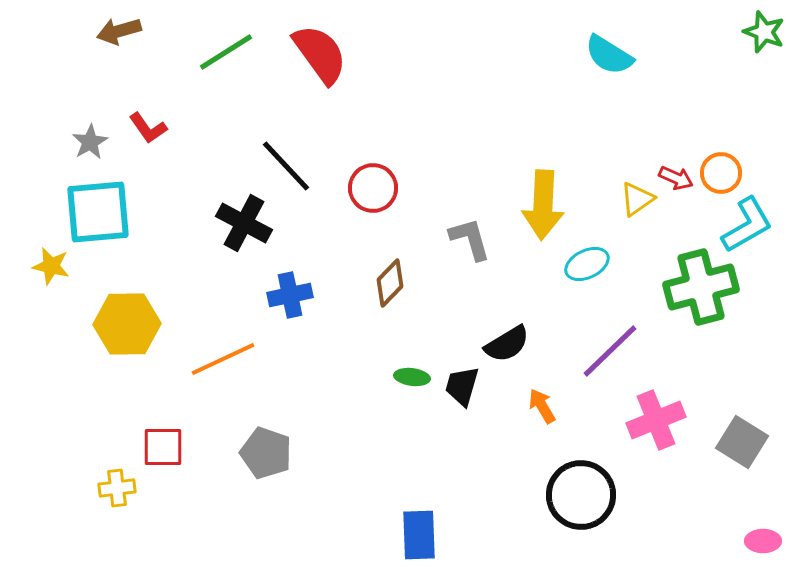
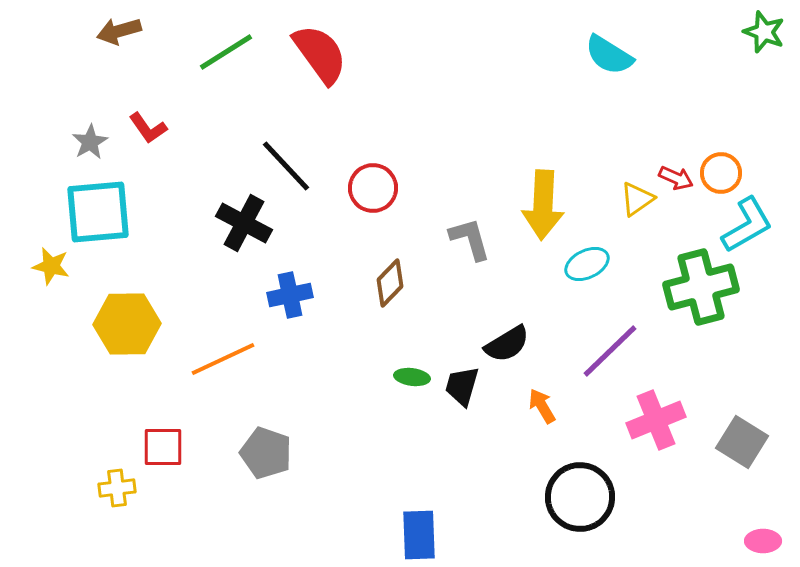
black circle: moved 1 px left, 2 px down
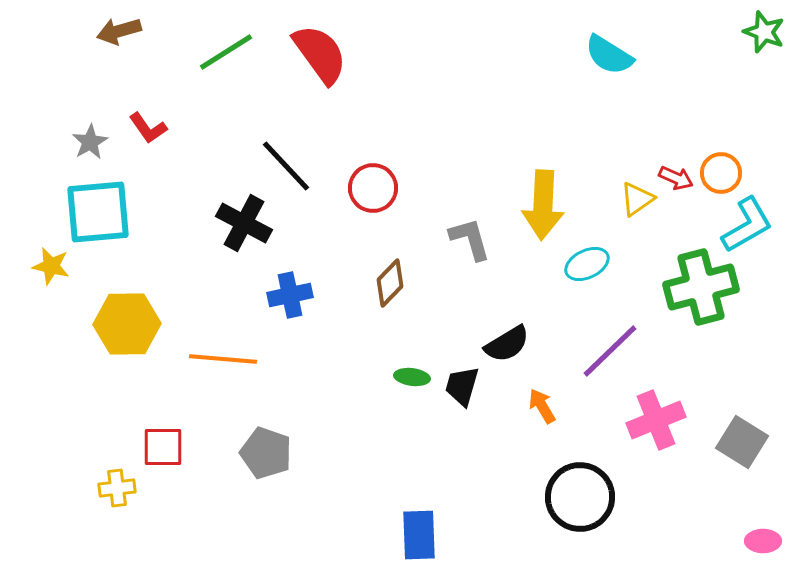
orange line: rotated 30 degrees clockwise
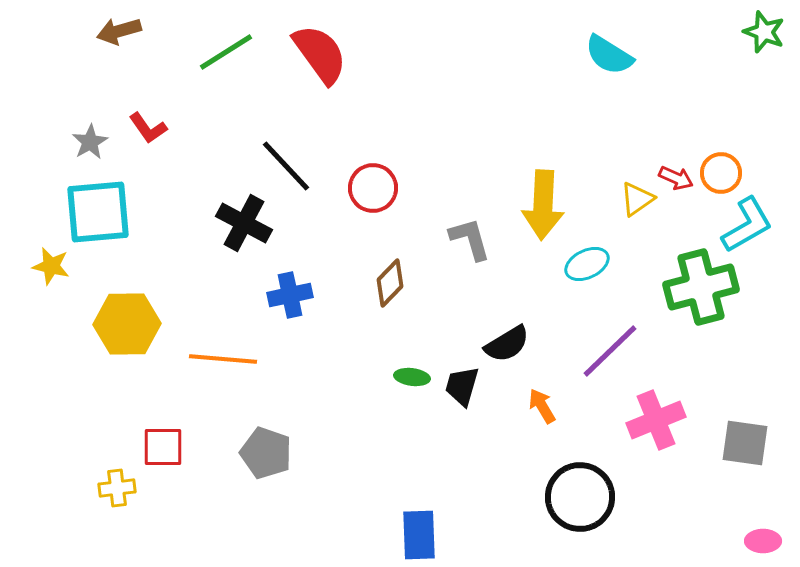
gray square: moved 3 px right, 1 px down; rotated 24 degrees counterclockwise
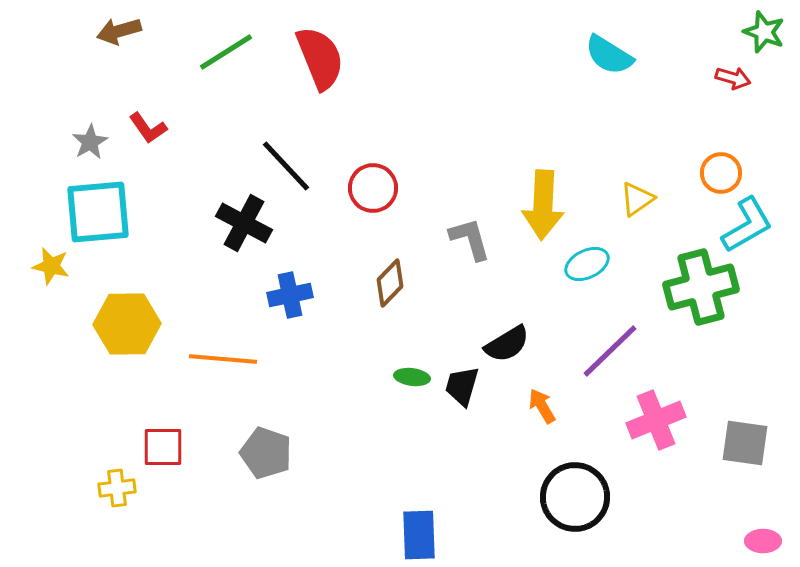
red semicircle: moved 4 px down; rotated 14 degrees clockwise
red arrow: moved 57 px right, 100 px up; rotated 8 degrees counterclockwise
black circle: moved 5 px left
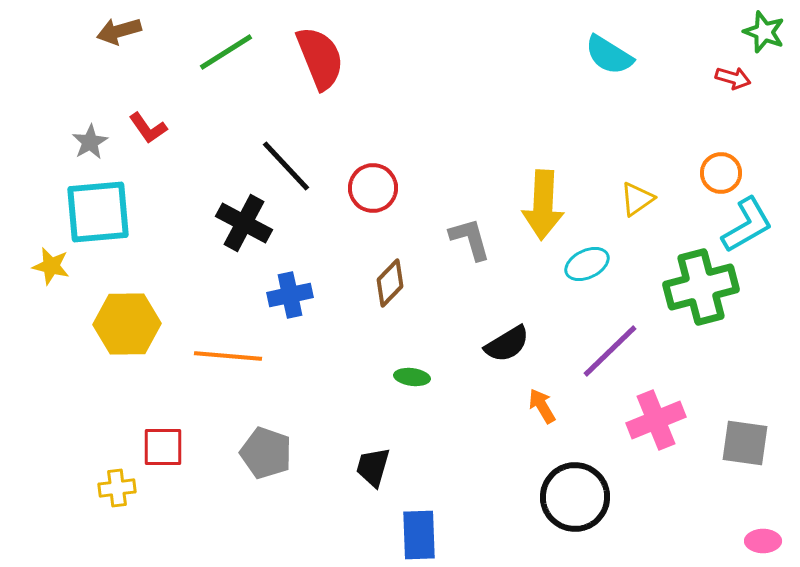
orange line: moved 5 px right, 3 px up
black trapezoid: moved 89 px left, 81 px down
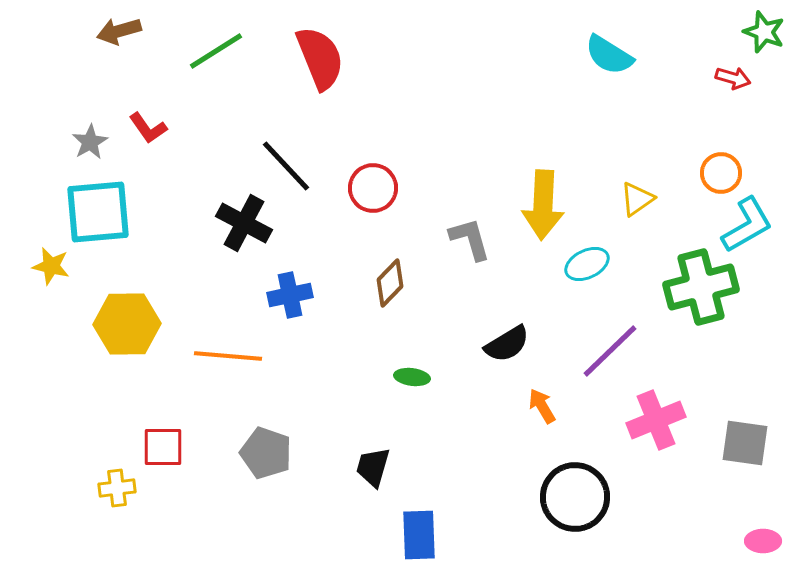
green line: moved 10 px left, 1 px up
